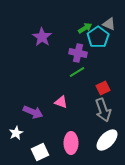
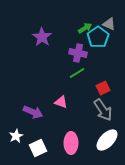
green line: moved 1 px down
gray arrow: rotated 15 degrees counterclockwise
white star: moved 3 px down
white square: moved 2 px left, 4 px up
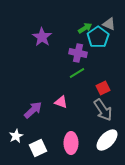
purple arrow: moved 2 px up; rotated 66 degrees counterclockwise
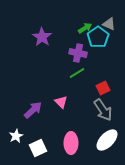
pink triangle: rotated 24 degrees clockwise
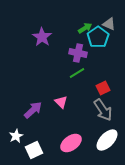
pink ellipse: rotated 55 degrees clockwise
white square: moved 4 px left, 2 px down
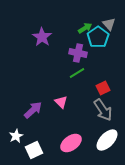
gray triangle: rotated 24 degrees clockwise
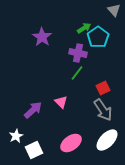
gray triangle: moved 5 px right, 14 px up
green arrow: moved 1 px left
green line: rotated 21 degrees counterclockwise
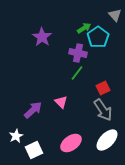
gray triangle: moved 1 px right, 5 px down
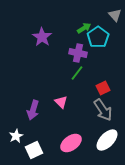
purple arrow: rotated 150 degrees clockwise
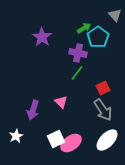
white square: moved 22 px right, 11 px up
